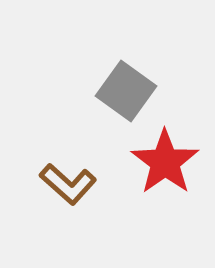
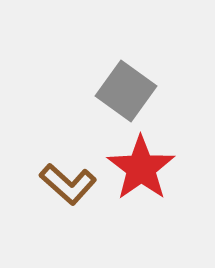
red star: moved 24 px left, 6 px down
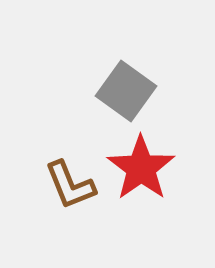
brown L-shape: moved 2 px right, 1 px down; rotated 26 degrees clockwise
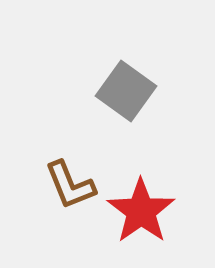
red star: moved 43 px down
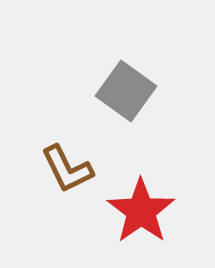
brown L-shape: moved 3 px left, 16 px up; rotated 4 degrees counterclockwise
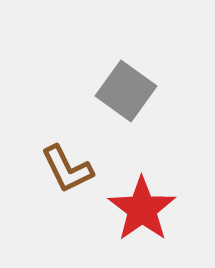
red star: moved 1 px right, 2 px up
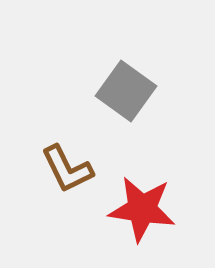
red star: rotated 28 degrees counterclockwise
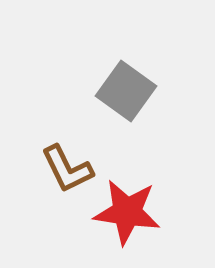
red star: moved 15 px left, 3 px down
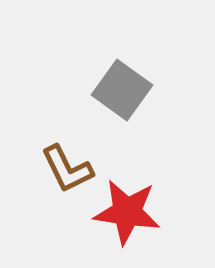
gray square: moved 4 px left, 1 px up
